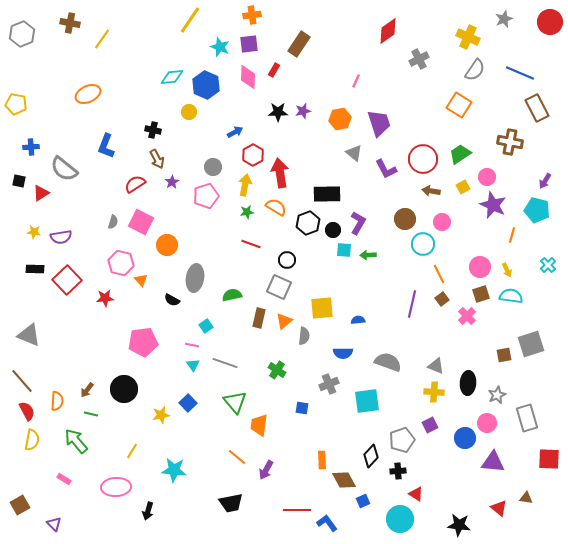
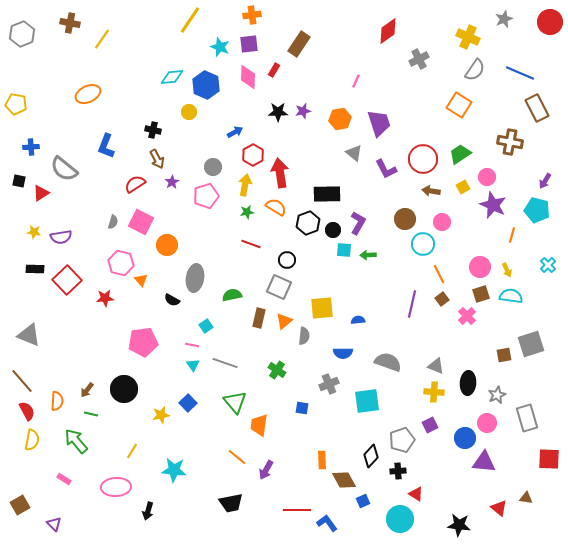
purple triangle at (493, 462): moved 9 px left
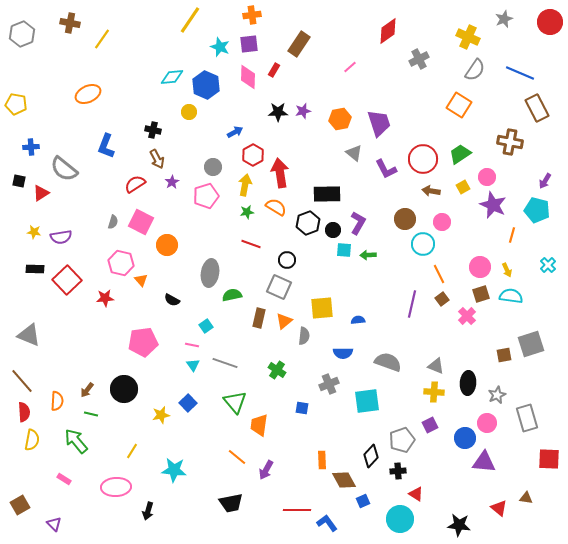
pink line at (356, 81): moved 6 px left, 14 px up; rotated 24 degrees clockwise
gray ellipse at (195, 278): moved 15 px right, 5 px up
red semicircle at (27, 411): moved 3 px left, 1 px down; rotated 24 degrees clockwise
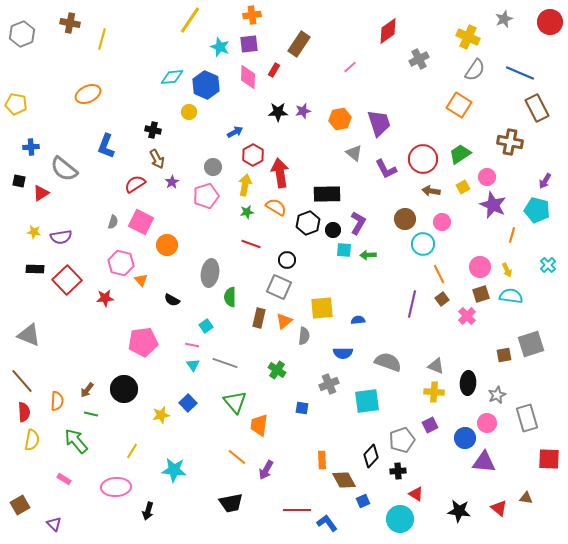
yellow line at (102, 39): rotated 20 degrees counterclockwise
green semicircle at (232, 295): moved 2 px left, 2 px down; rotated 78 degrees counterclockwise
black star at (459, 525): moved 14 px up
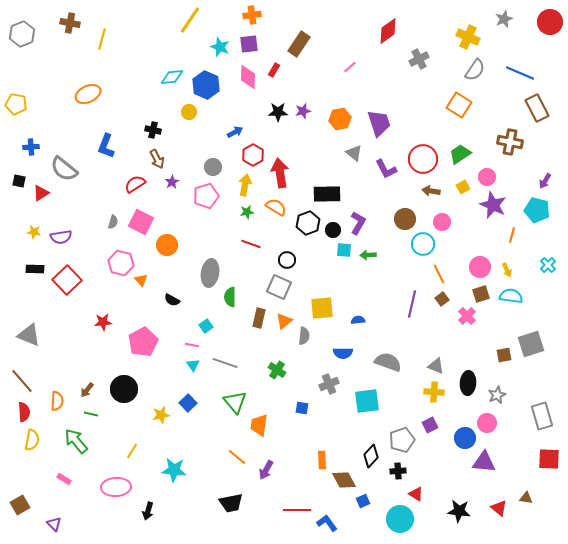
red star at (105, 298): moved 2 px left, 24 px down
pink pentagon at (143, 342): rotated 20 degrees counterclockwise
gray rectangle at (527, 418): moved 15 px right, 2 px up
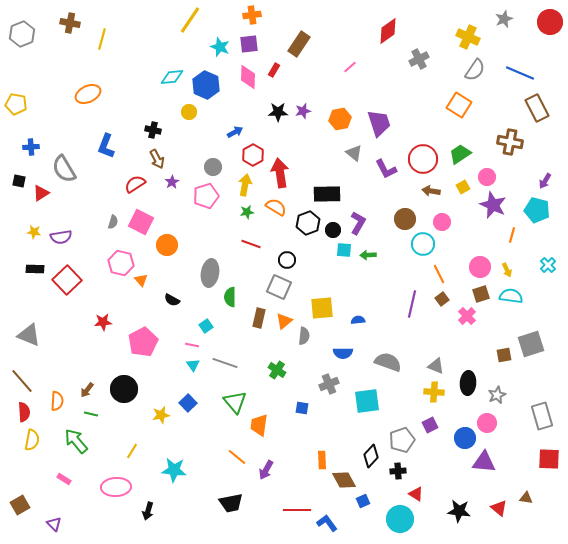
gray semicircle at (64, 169): rotated 20 degrees clockwise
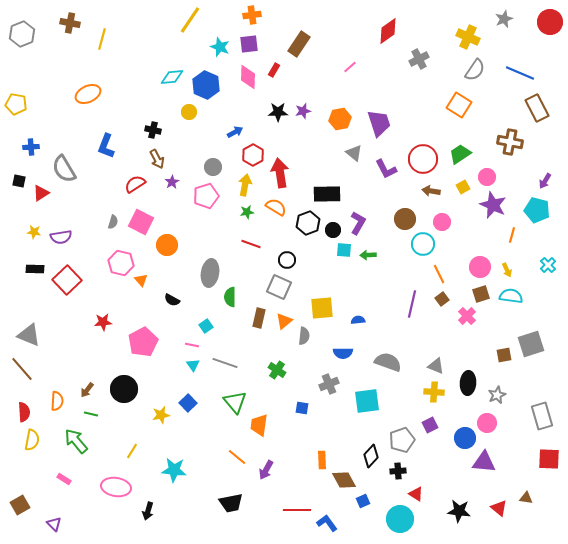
brown line at (22, 381): moved 12 px up
pink ellipse at (116, 487): rotated 12 degrees clockwise
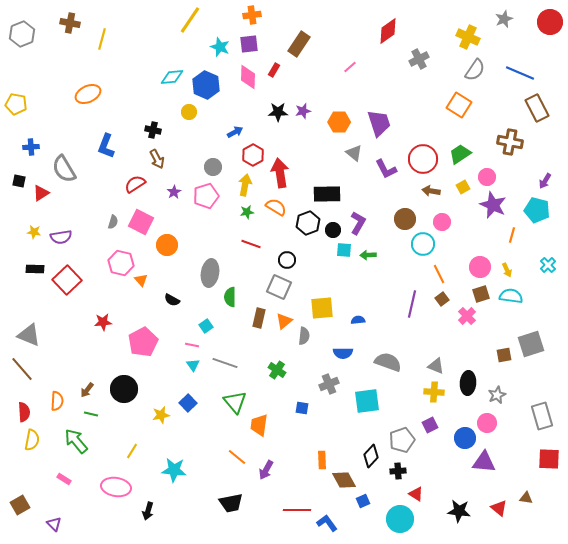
orange hexagon at (340, 119): moved 1 px left, 3 px down; rotated 10 degrees clockwise
purple star at (172, 182): moved 2 px right, 10 px down
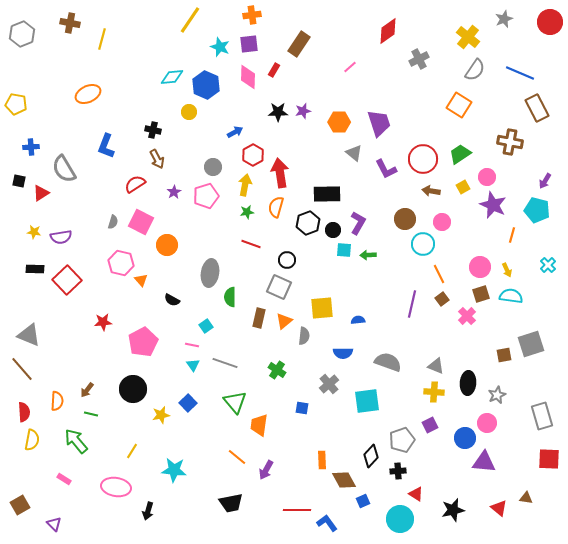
yellow cross at (468, 37): rotated 15 degrees clockwise
orange semicircle at (276, 207): rotated 105 degrees counterclockwise
gray cross at (329, 384): rotated 18 degrees counterclockwise
black circle at (124, 389): moved 9 px right
black star at (459, 511): moved 6 px left, 1 px up; rotated 20 degrees counterclockwise
